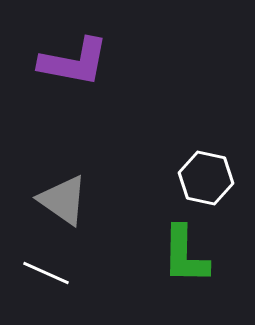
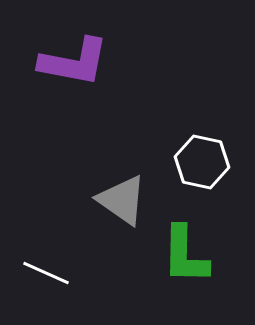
white hexagon: moved 4 px left, 16 px up
gray triangle: moved 59 px right
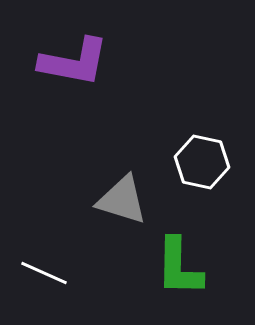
gray triangle: rotated 18 degrees counterclockwise
green L-shape: moved 6 px left, 12 px down
white line: moved 2 px left
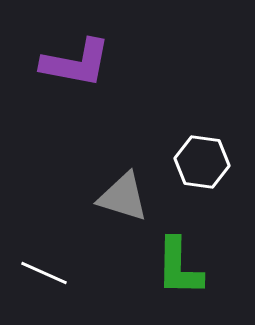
purple L-shape: moved 2 px right, 1 px down
white hexagon: rotated 4 degrees counterclockwise
gray triangle: moved 1 px right, 3 px up
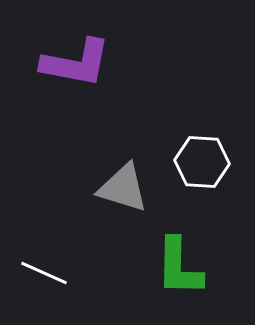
white hexagon: rotated 4 degrees counterclockwise
gray triangle: moved 9 px up
